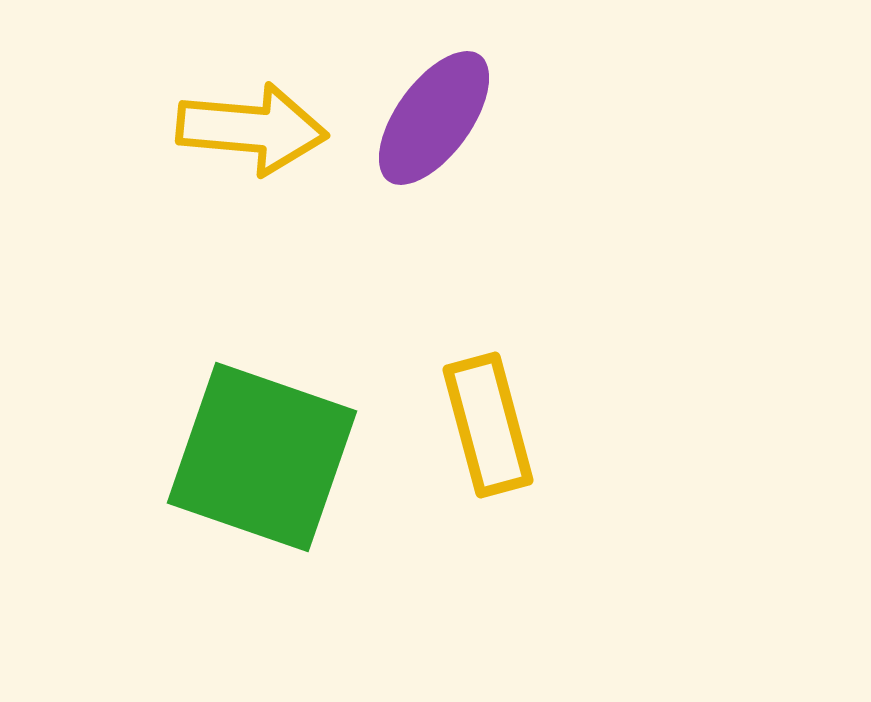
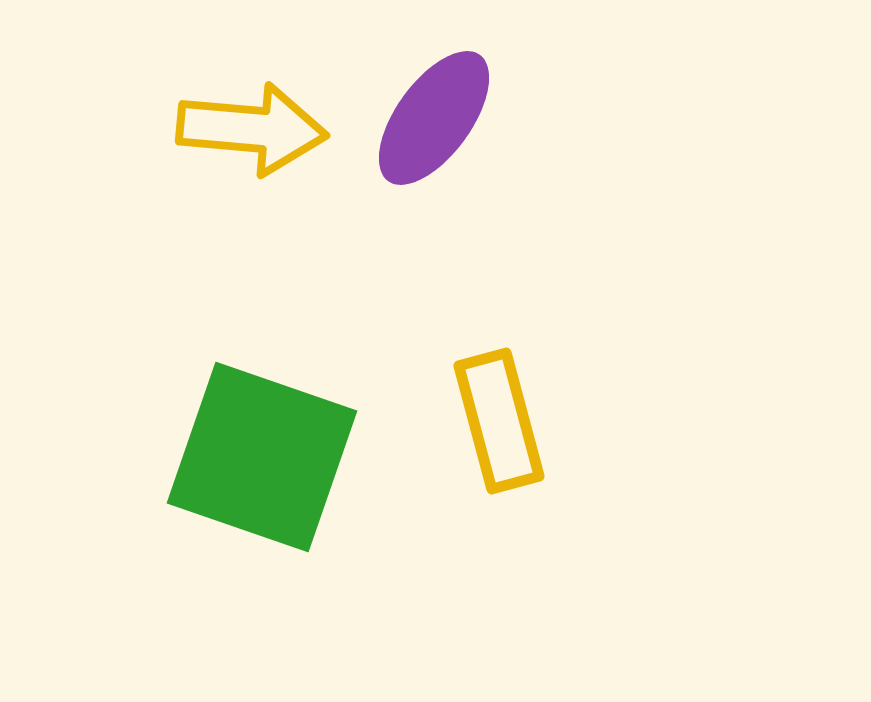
yellow rectangle: moved 11 px right, 4 px up
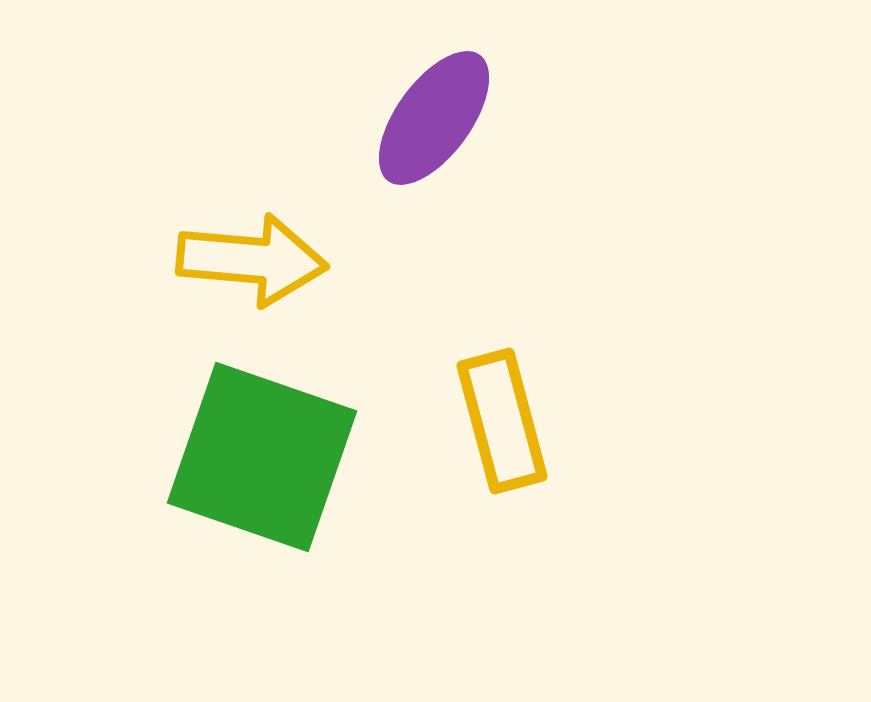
yellow arrow: moved 131 px down
yellow rectangle: moved 3 px right
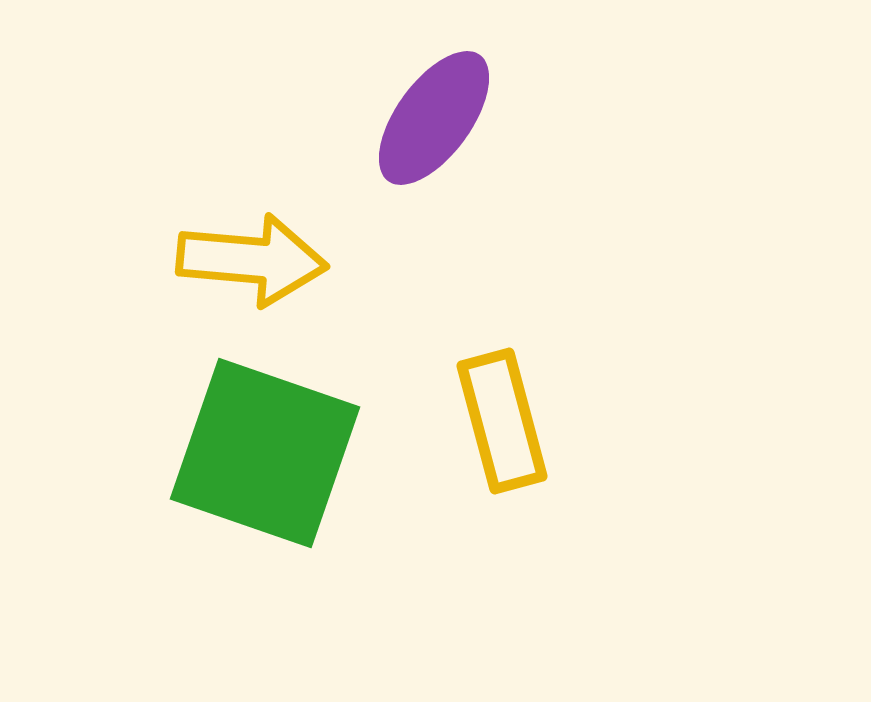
green square: moved 3 px right, 4 px up
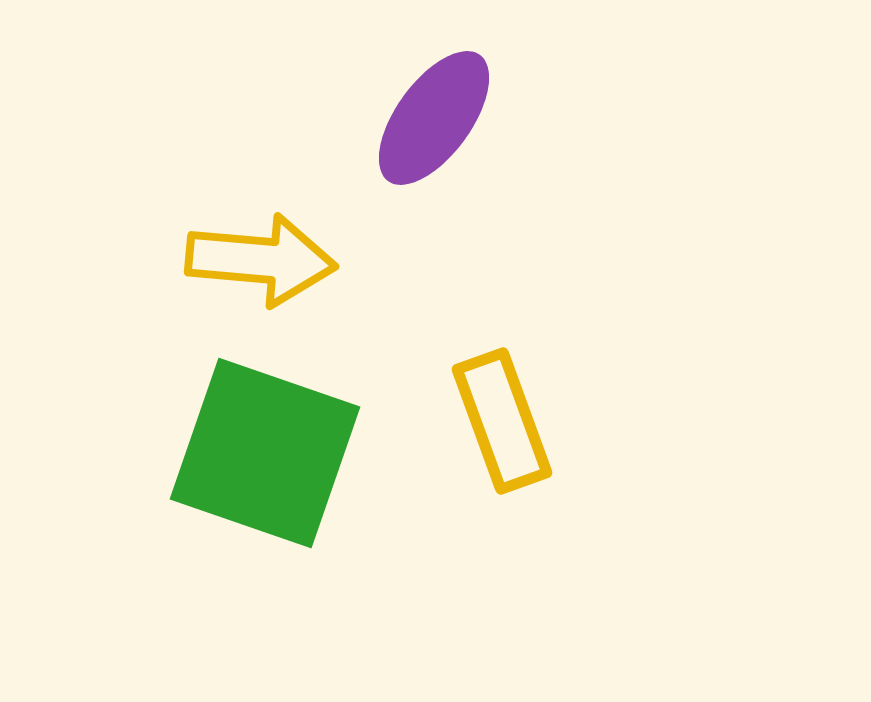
yellow arrow: moved 9 px right
yellow rectangle: rotated 5 degrees counterclockwise
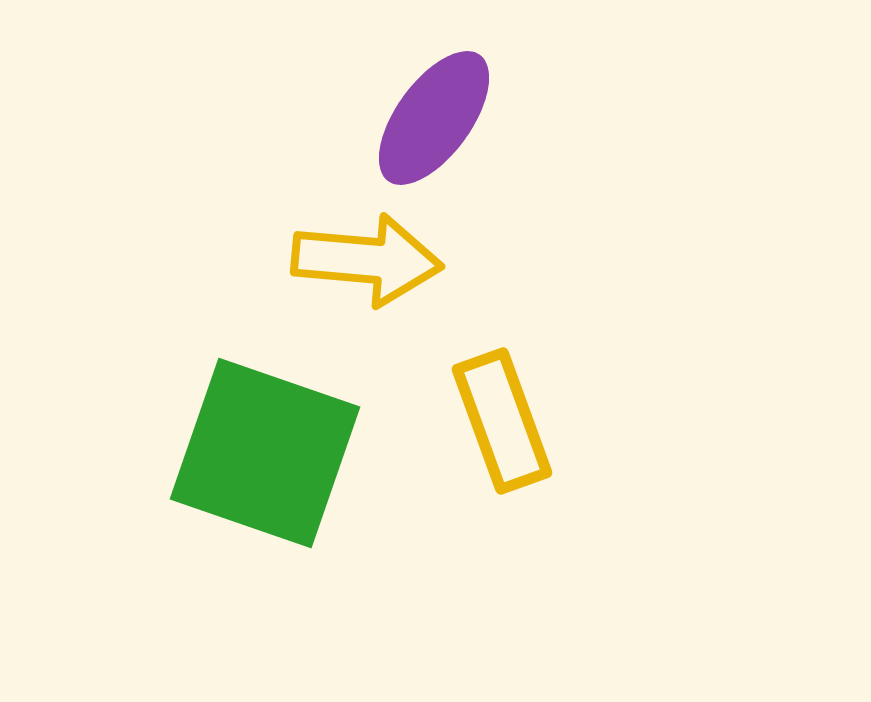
yellow arrow: moved 106 px right
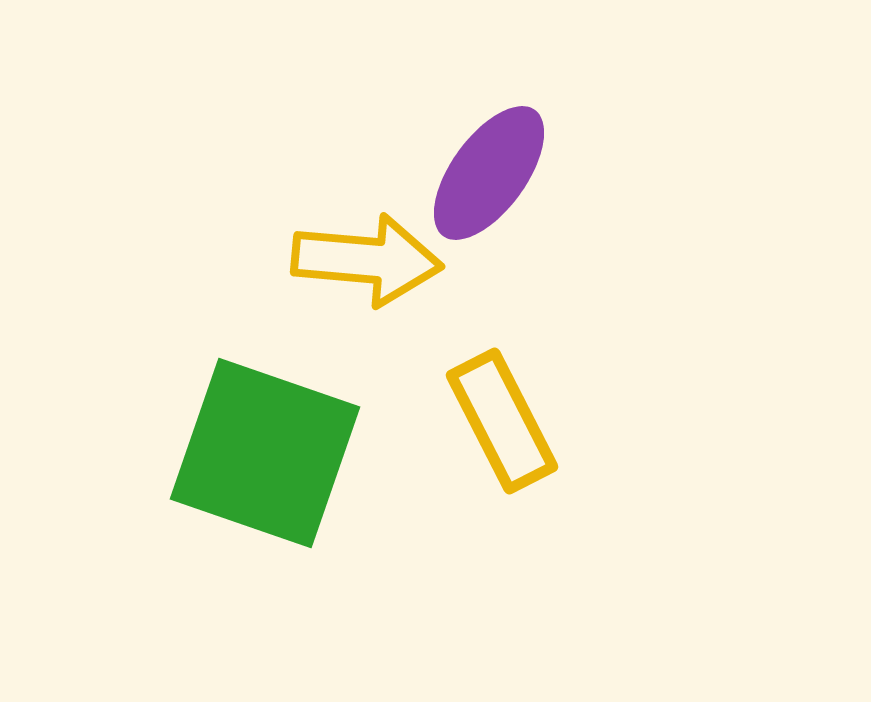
purple ellipse: moved 55 px right, 55 px down
yellow rectangle: rotated 7 degrees counterclockwise
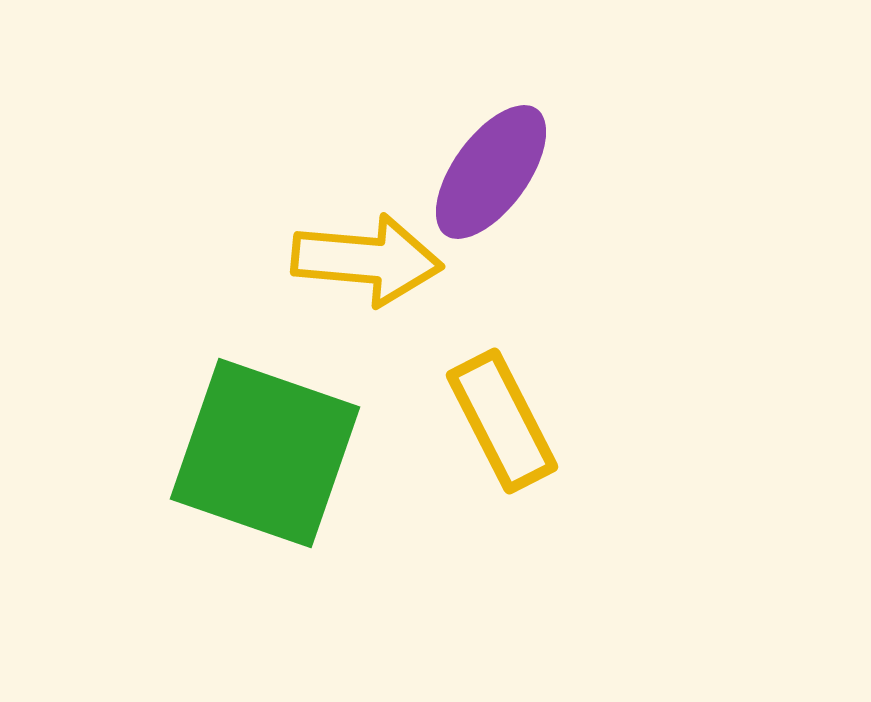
purple ellipse: moved 2 px right, 1 px up
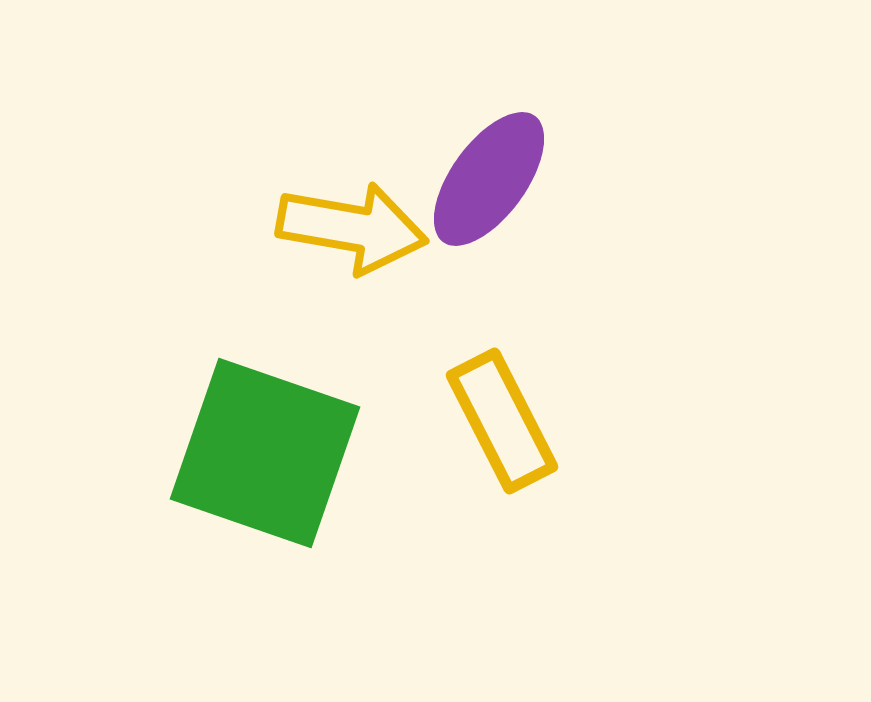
purple ellipse: moved 2 px left, 7 px down
yellow arrow: moved 15 px left, 32 px up; rotated 5 degrees clockwise
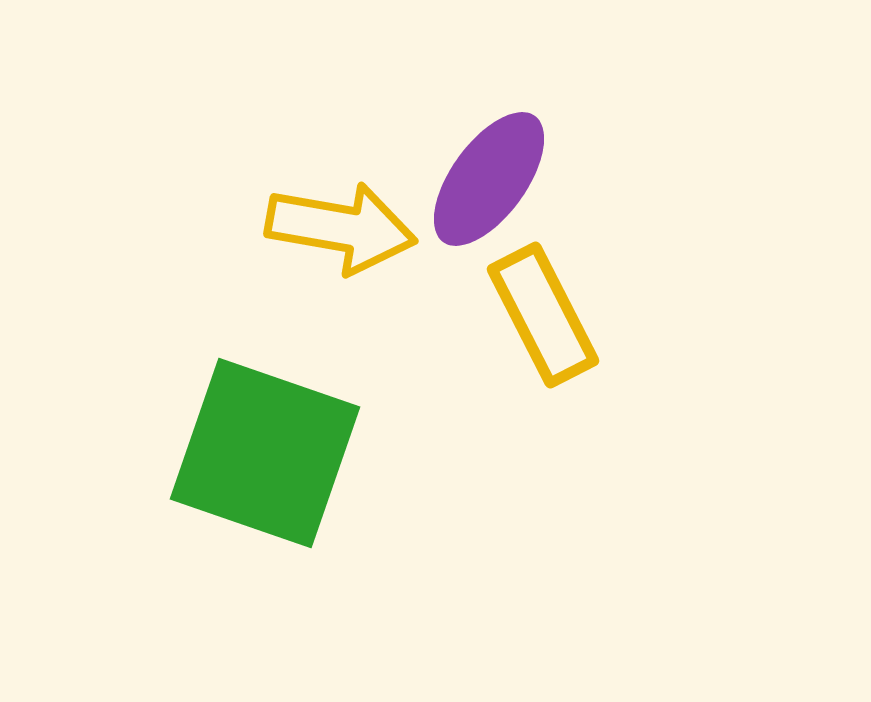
yellow arrow: moved 11 px left
yellow rectangle: moved 41 px right, 106 px up
